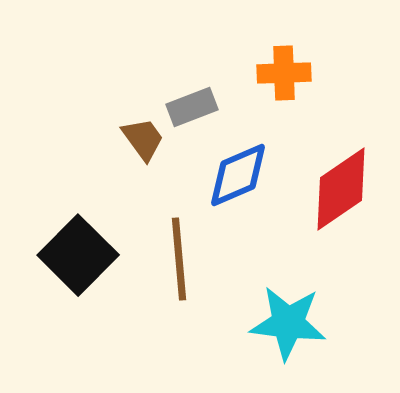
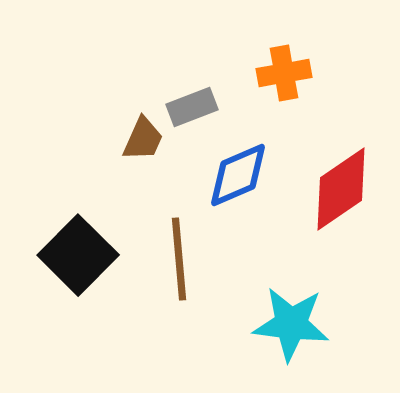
orange cross: rotated 8 degrees counterclockwise
brown trapezoid: rotated 60 degrees clockwise
cyan star: moved 3 px right, 1 px down
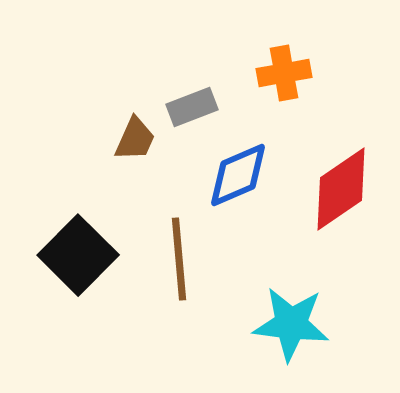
brown trapezoid: moved 8 px left
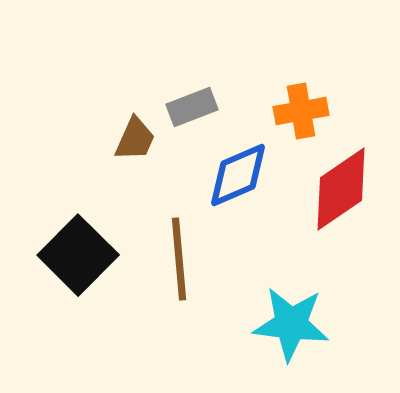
orange cross: moved 17 px right, 38 px down
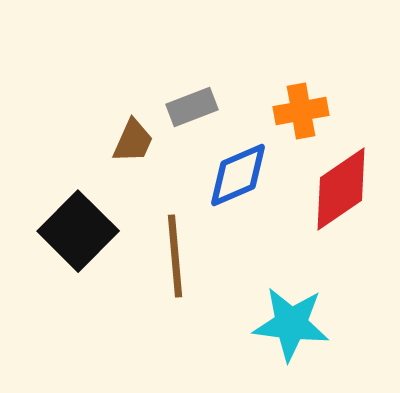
brown trapezoid: moved 2 px left, 2 px down
black square: moved 24 px up
brown line: moved 4 px left, 3 px up
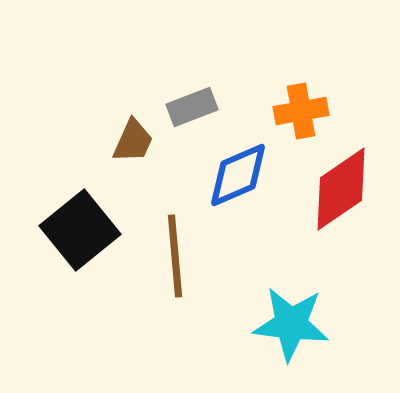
black square: moved 2 px right, 1 px up; rotated 6 degrees clockwise
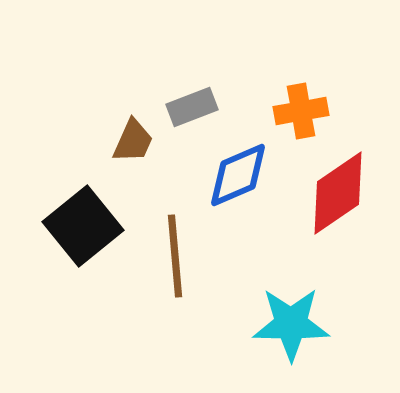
red diamond: moved 3 px left, 4 px down
black square: moved 3 px right, 4 px up
cyan star: rotated 6 degrees counterclockwise
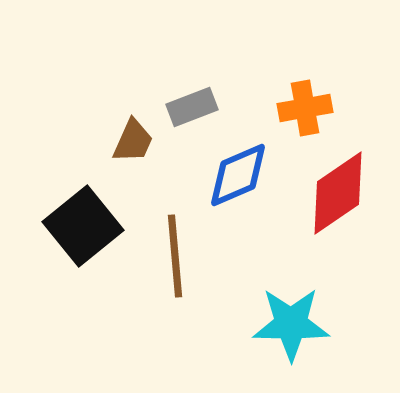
orange cross: moved 4 px right, 3 px up
